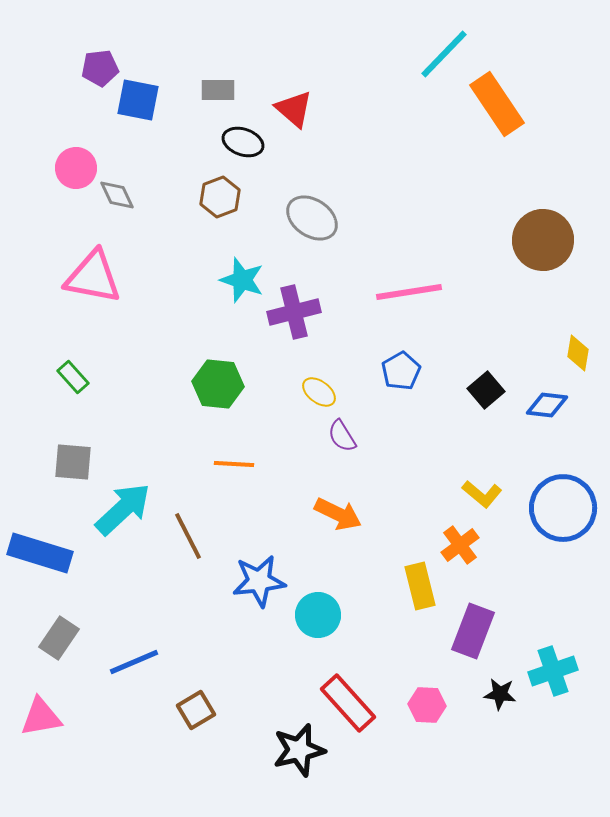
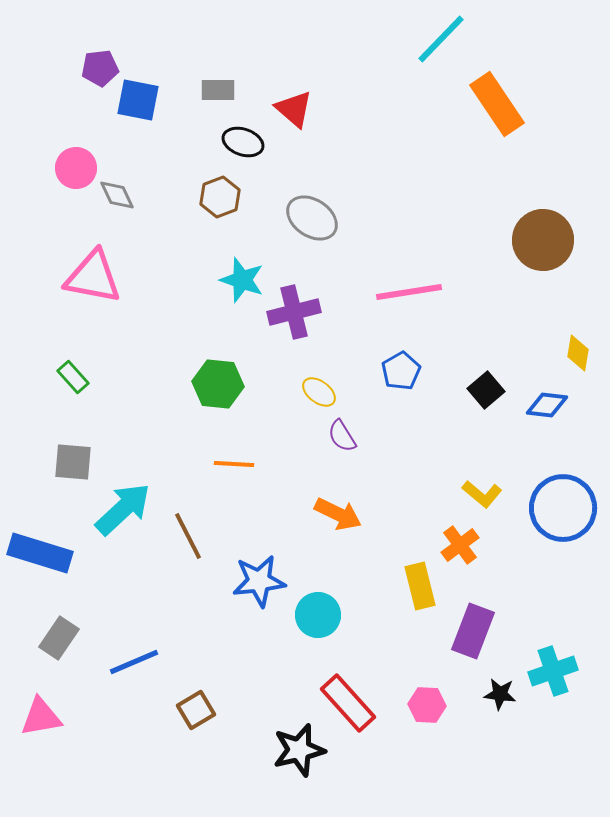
cyan line at (444, 54): moved 3 px left, 15 px up
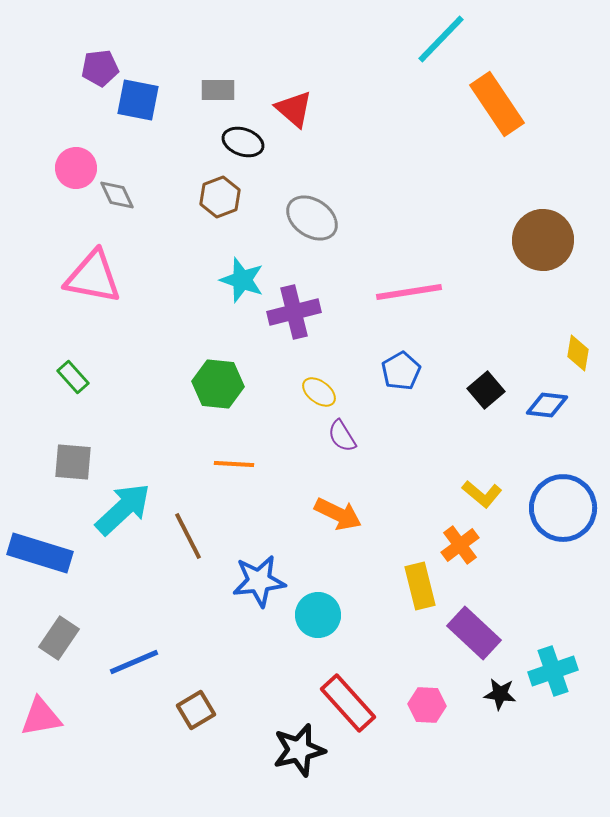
purple rectangle at (473, 631): moved 1 px right, 2 px down; rotated 68 degrees counterclockwise
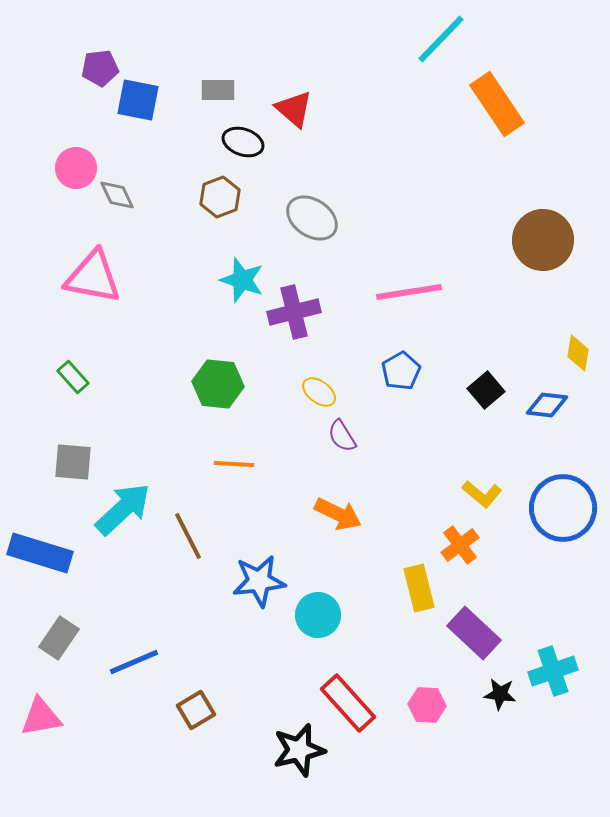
yellow rectangle at (420, 586): moved 1 px left, 2 px down
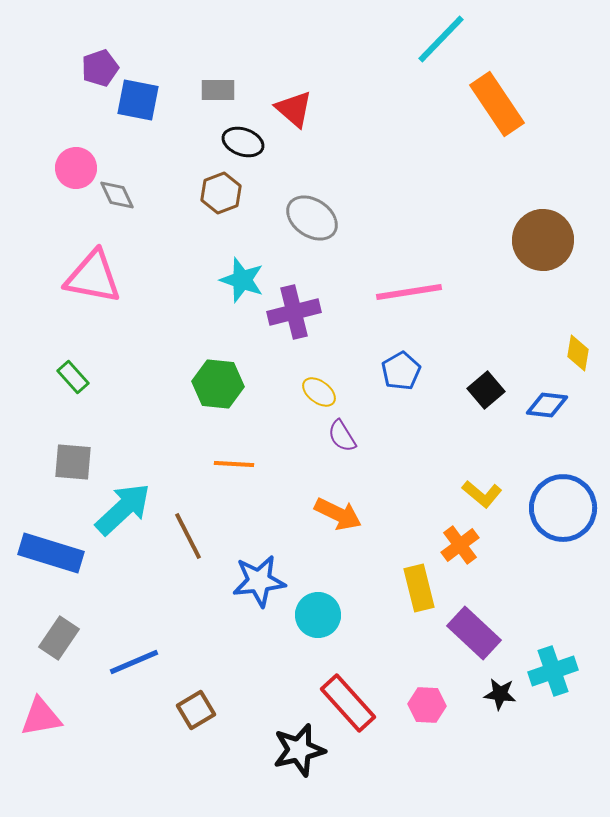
purple pentagon at (100, 68): rotated 12 degrees counterclockwise
brown hexagon at (220, 197): moved 1 px right, 4 px up
blue rectangle at (40, 553): moved 11 px right
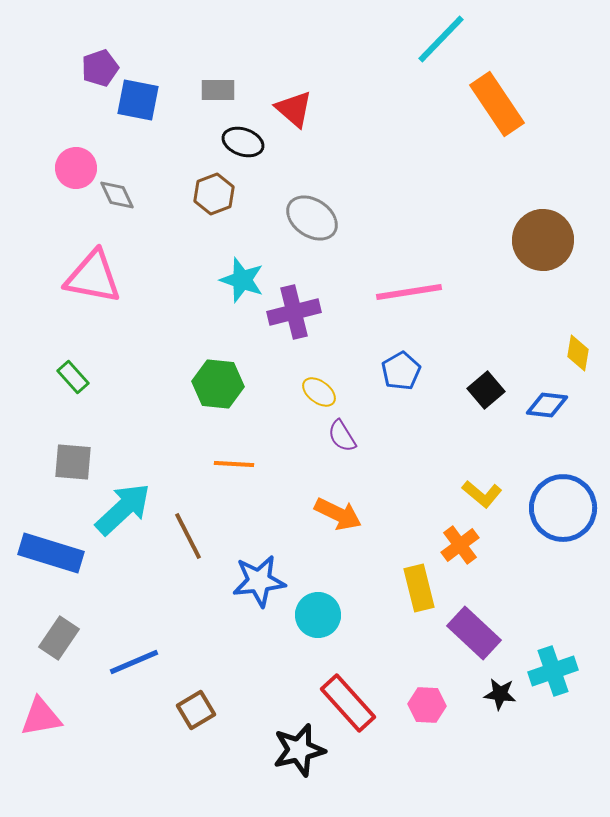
brown hexagon at (221, 193): moved 7 px left, 1 px down
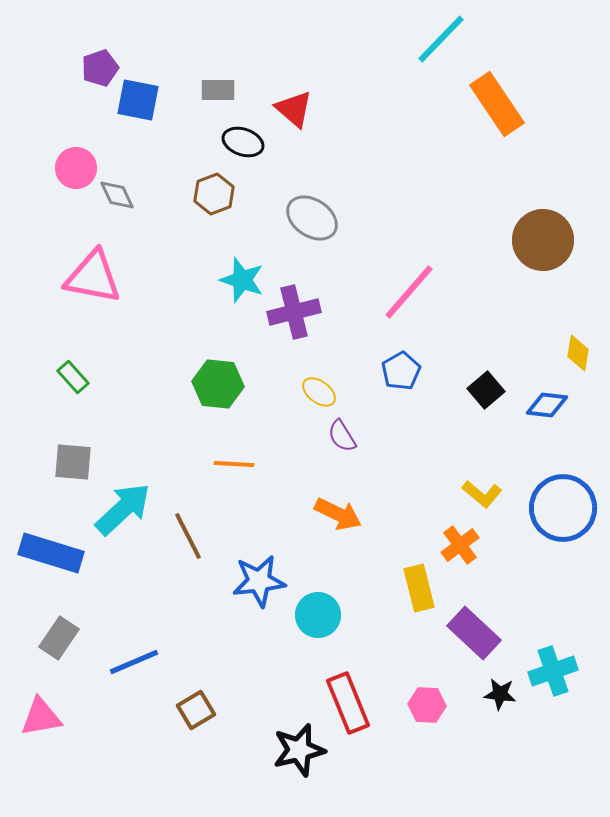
pink line at (409, 292): rotated 40 degrees counterclockwise
red rectangle at (348, 703): rotated 20 degrees clockwise
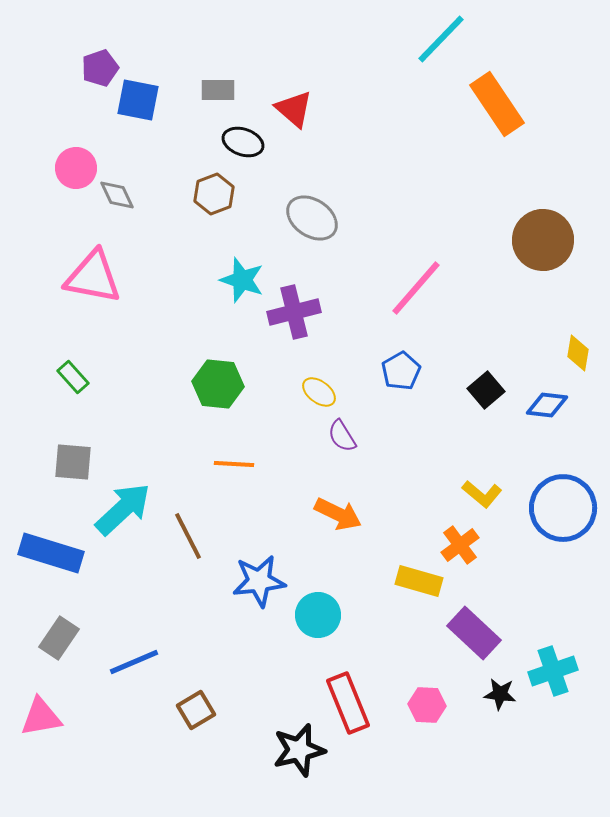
pink line at (409, 292): moved 7 px right, 4 px up
yellow rectangle at (419, 588): moved 7 px up; rotated 60 degrees counterclockwise
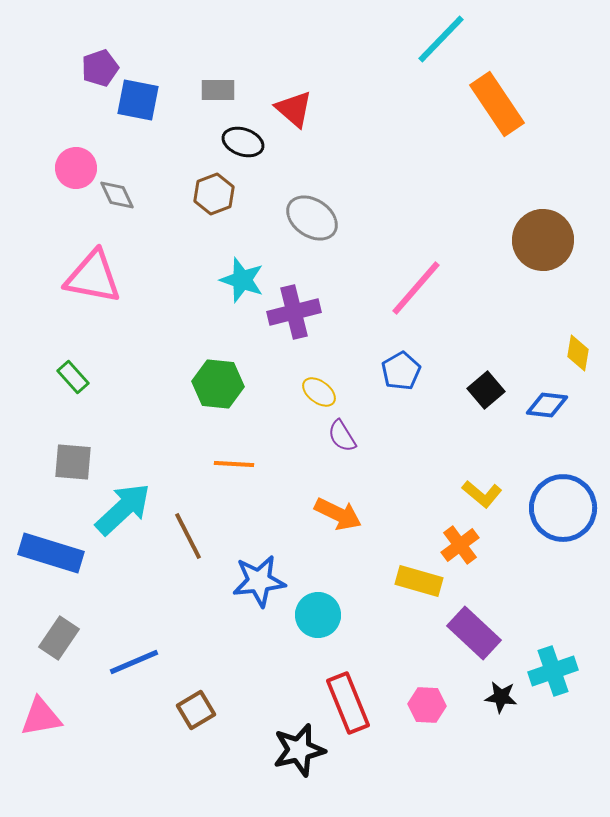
black star at (500, 694): moved 1 px right, 3 px down
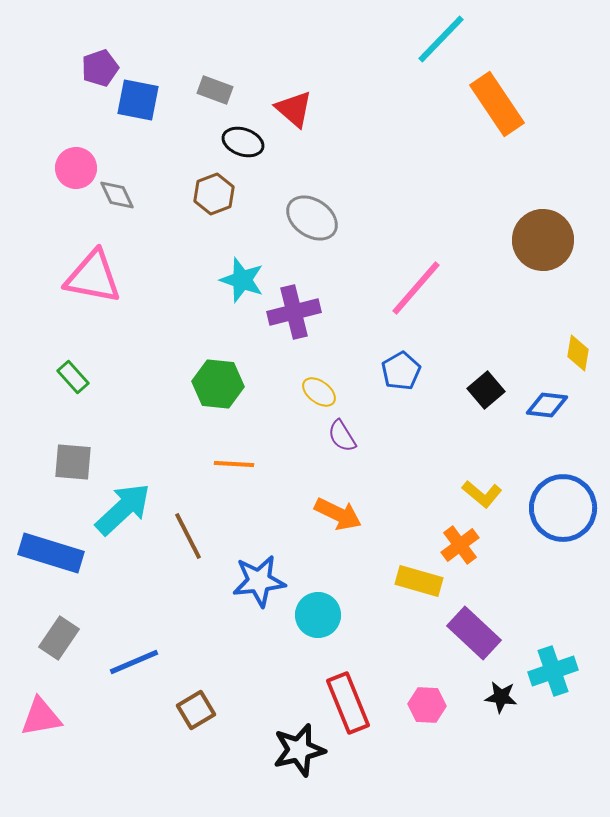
gray rectangle at (218, 90): moved 3 px left; rotated 20 degrees clockwise
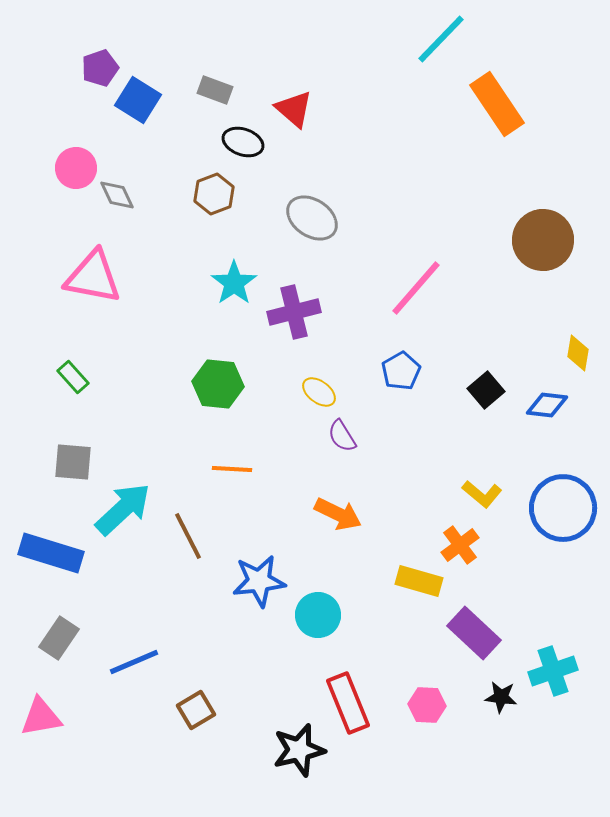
blue square at (138, 100): rotated 21 degrees clockwise
cyan star at (242, 280): moved 8 px left, 3 px down; rotated 18 degrees clockwise
orange line at (234, 464): moved 2 px left, 5 px down
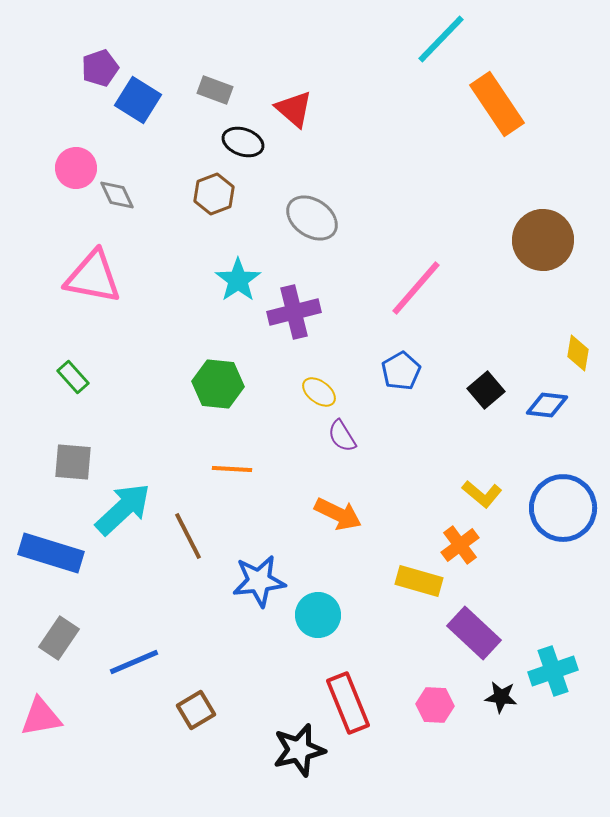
cyan star at (234, 283): moved 4 px right, 3 px up
pink hexagon at (427, 705): moved 8 px right
